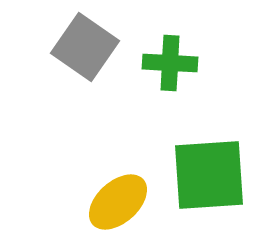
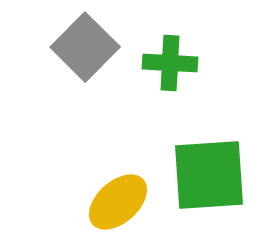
gray square: rotated 10 degrees clockwise
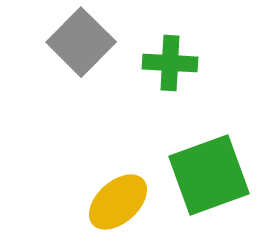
gray square: moved 4 px left, 5 px up
green square: rotated 16 degrees counterclockwise
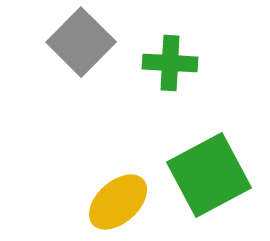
green square: rotated 8 degrees counterclockwise
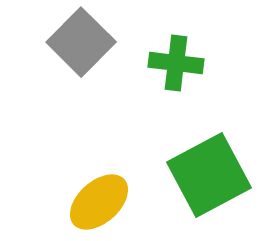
green cross: moved 6 px right; rotated 4 degrees clockwise
yellow ellipse: moved 19 px left
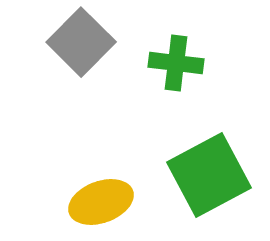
yellow ellipse: moved 2 px right; rotated 22 degrees clockwise
